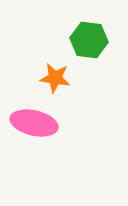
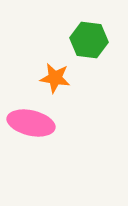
pink ellipse: moved 3 px left
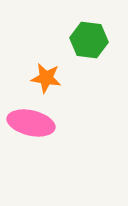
orange star: moved 9 px left
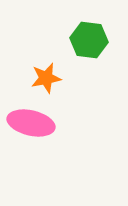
orange star: rotated 20 degrees counterclockwise
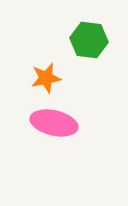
pink ellipse: moved 23 px right
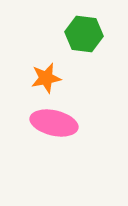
green hexagon: moved 5 px left, 6 px up
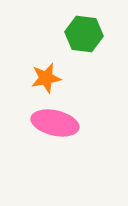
pink ellipse: moved 1 px right
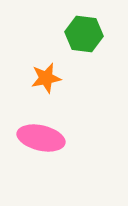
pink ellipse: moved 14 px left, 15 px down
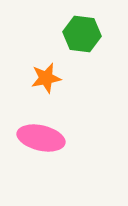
green hexagon: moved 2 px left
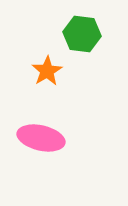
orange star: moved 1 px right, 7 px up; rotated 20 degrees counterclockwise
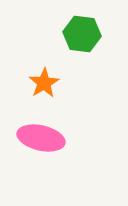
orange star: moved 3 px left, 12 px down
